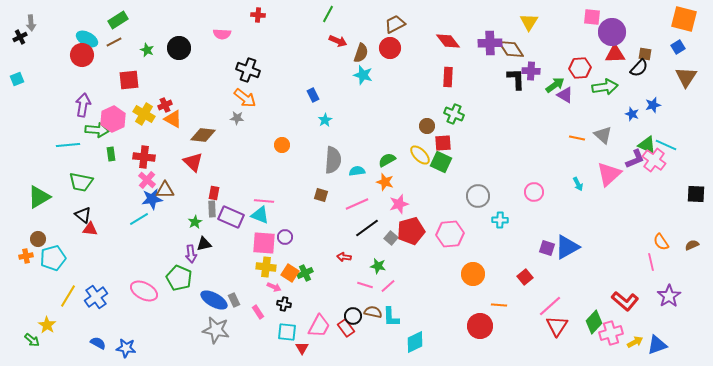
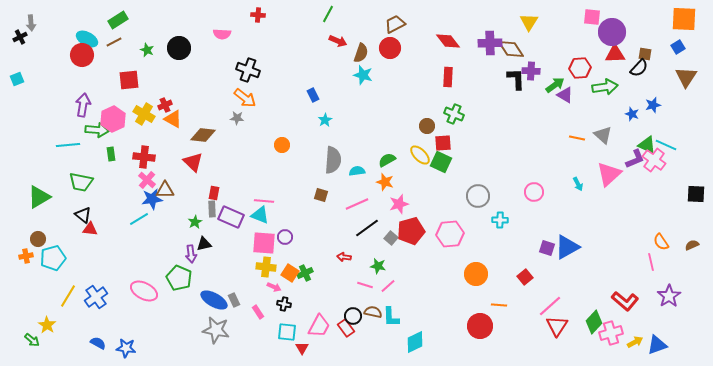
orange square at (684, 19): rotated 12 degrees counterclockwise
orange circle at (473, 274): moved 3 px right
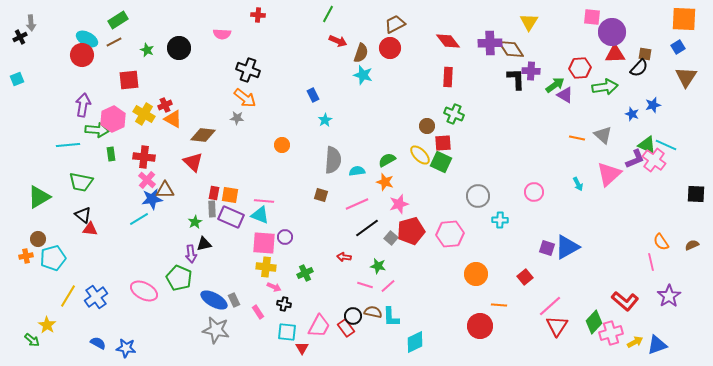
orange square at (290, 273): moved 60 px left, 78 px up; rotated 24 degrees counterclockwise
